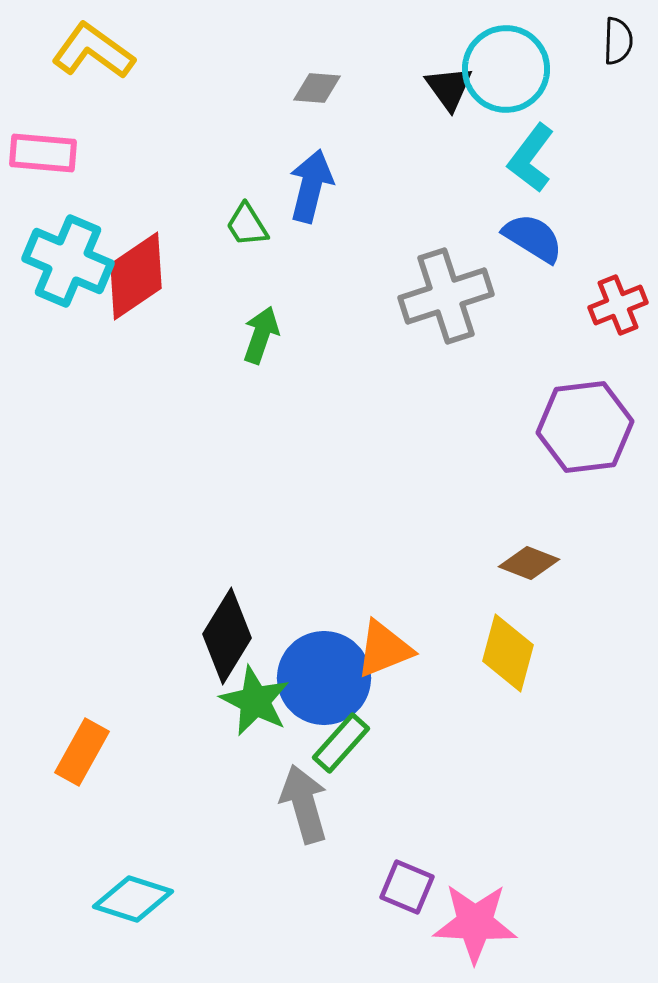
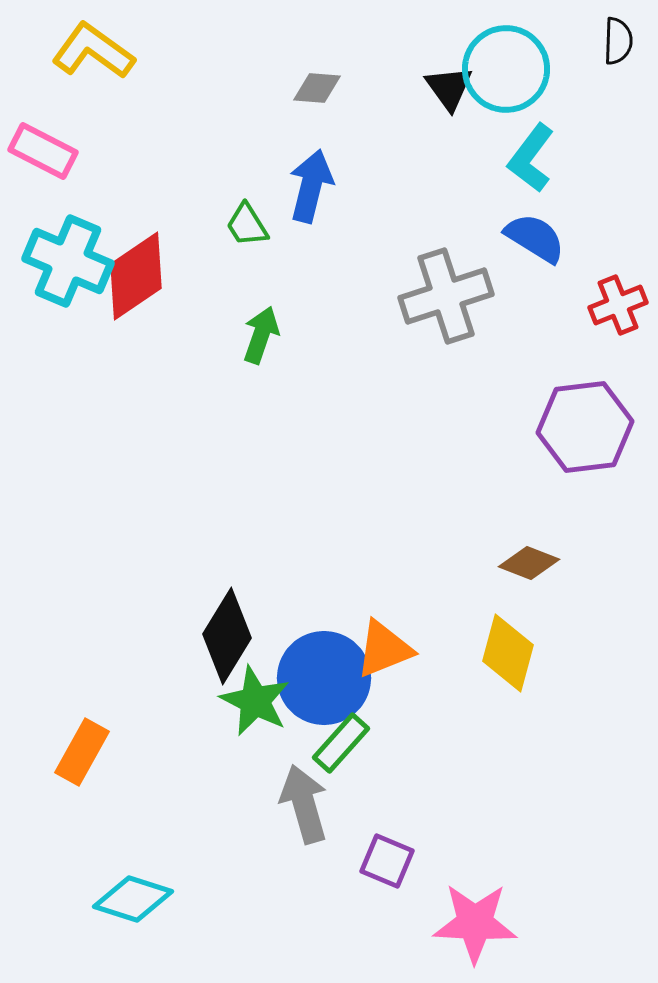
pink rectangle: moved 2 px up; rotated 22 degrees clockwise
blue semicircle: moved 2 px right
purple square: moved 20 px left, 26 px up
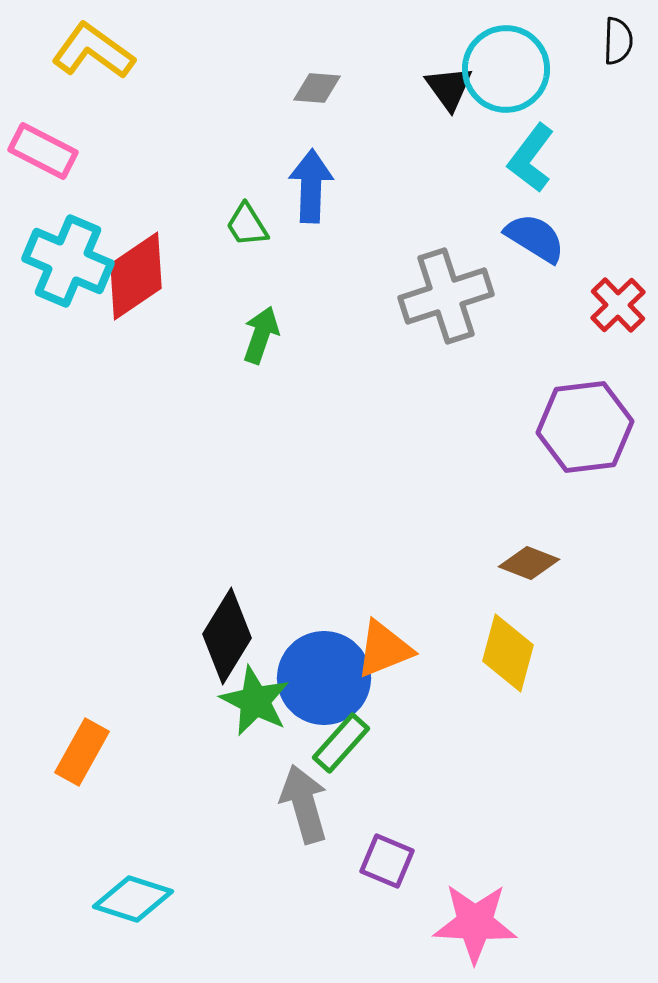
blue arrow: rotated 12 degrees counterclockwise
red cross: rotated 22 degrees counterclockwise
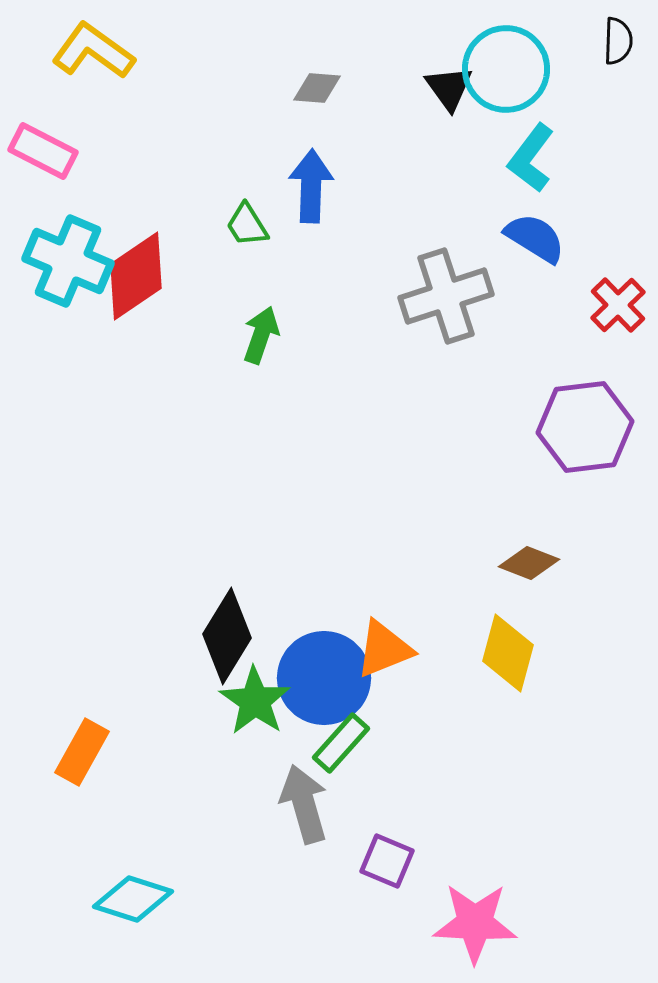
green star: rotated 8 degrees clockwise
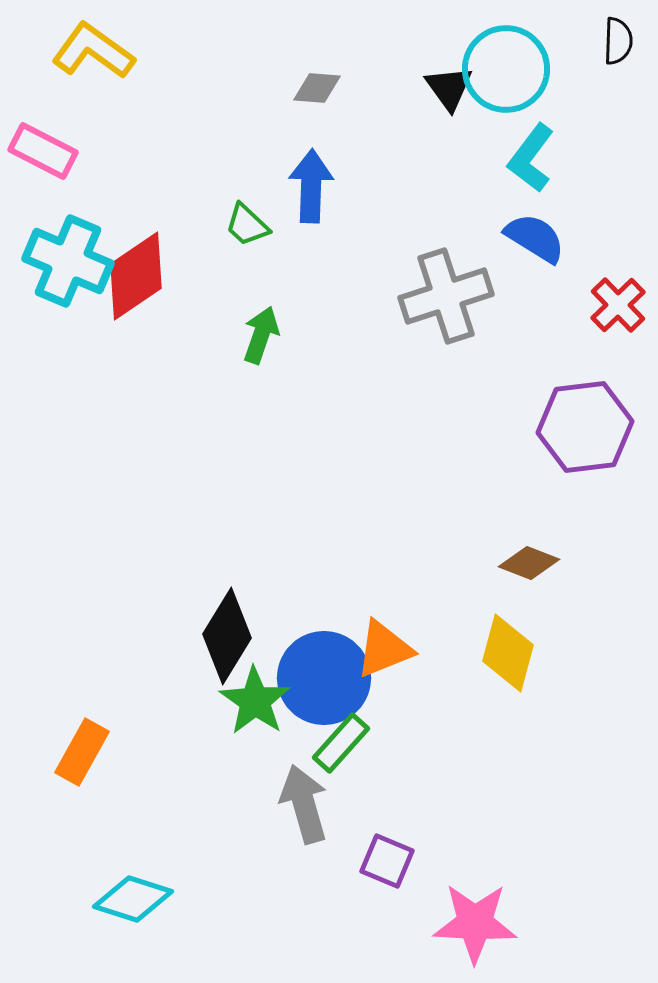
green trapezoid: rotated 15 degrees counterclockwise
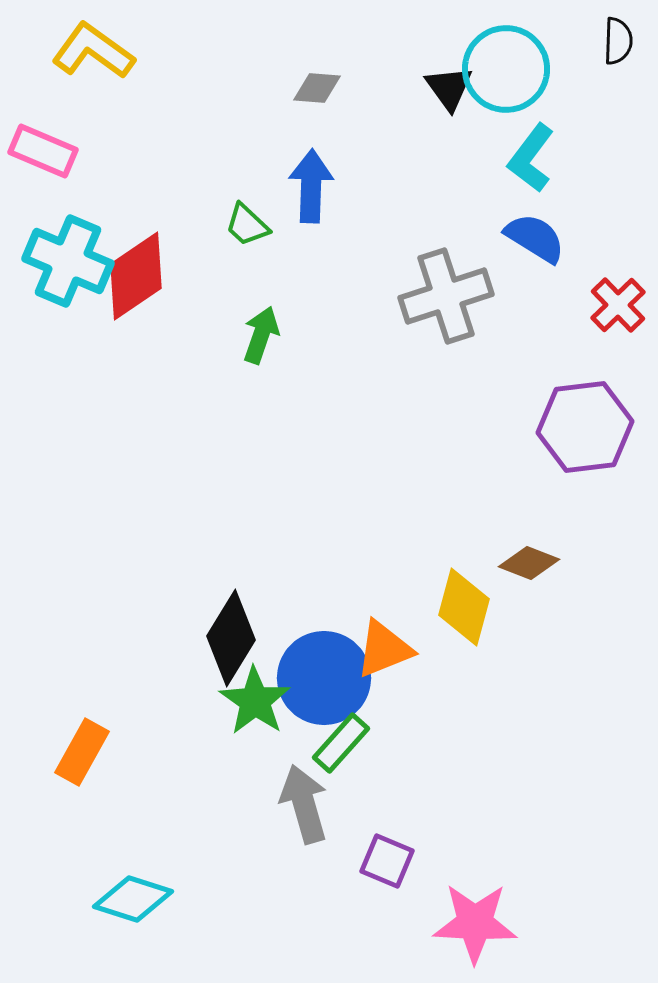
pink rectangle: rotated 4 degrees counterclockwise
black diamond: moved 4 px right, 2 px down
yellow diamond: moved 44 px left, 46 px up
